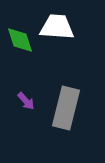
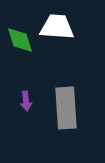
purple arrow: rotated 36 degrees clockwise
gray rectangle: rotated 18 degrees counterclockwise
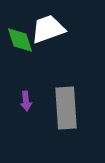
white trapezoid: moved 9 px left, 2 px down; rotated 24 degrees counterclockwise
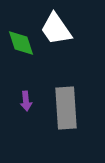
white trapezoid: moved 8 px right; rotated 105 degrees counterclockwise
green diamond: moved 1 px right, 3 px down
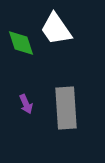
purple arrow: moved 3 px down; rotated 18 degrees counterclockwise
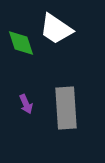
white trapezoid: rotated 21 degrees counterclockwise
